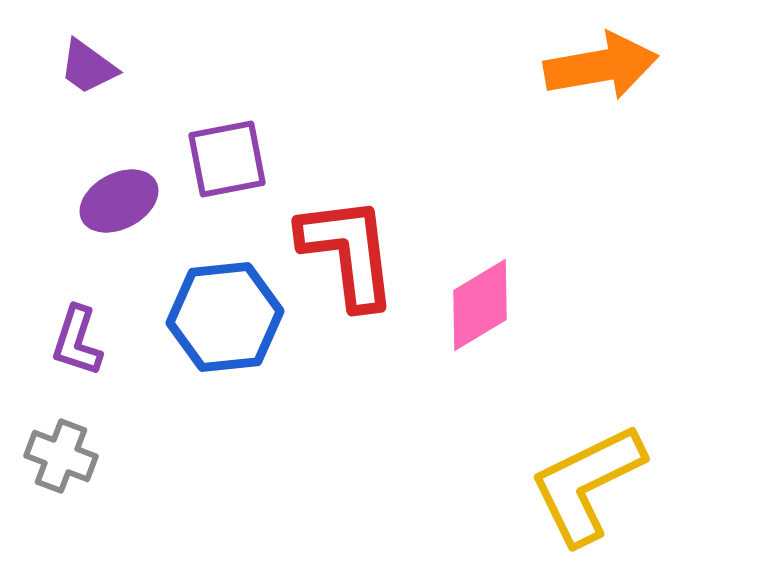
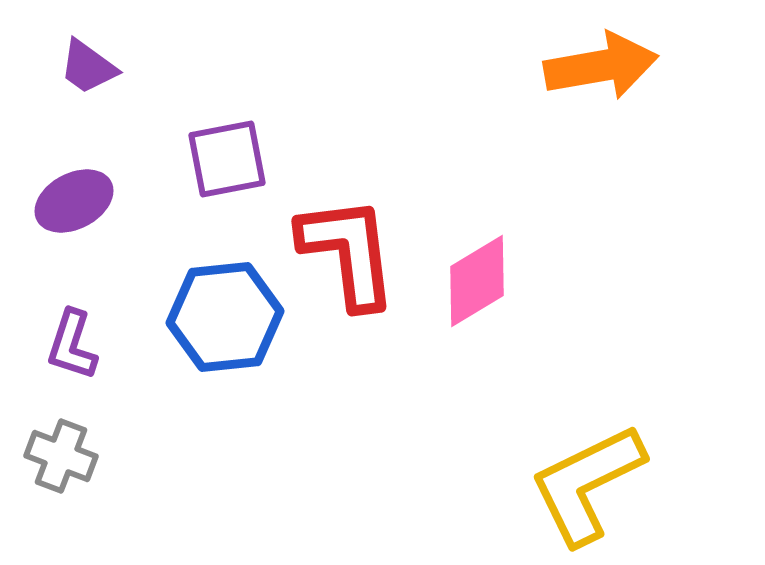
purple ellipse: moved 45 px left
pink diamond: moved 3 px left, 24 px up
purple L-shape: moved 5 px left, 4 px down
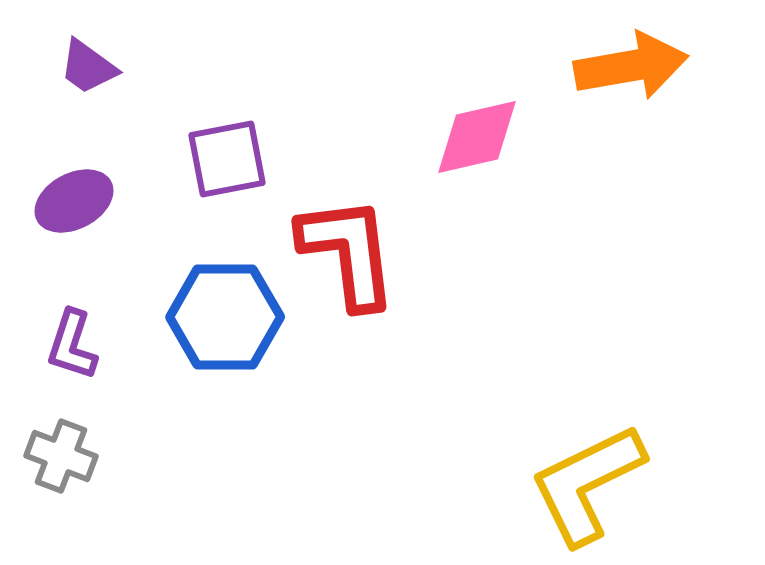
orange arrow: moved 30 px right
pink diamond: moved 144 px up; rotated 18 degrees clockwise
blue hexagon: rotated 6 degrees clockwise
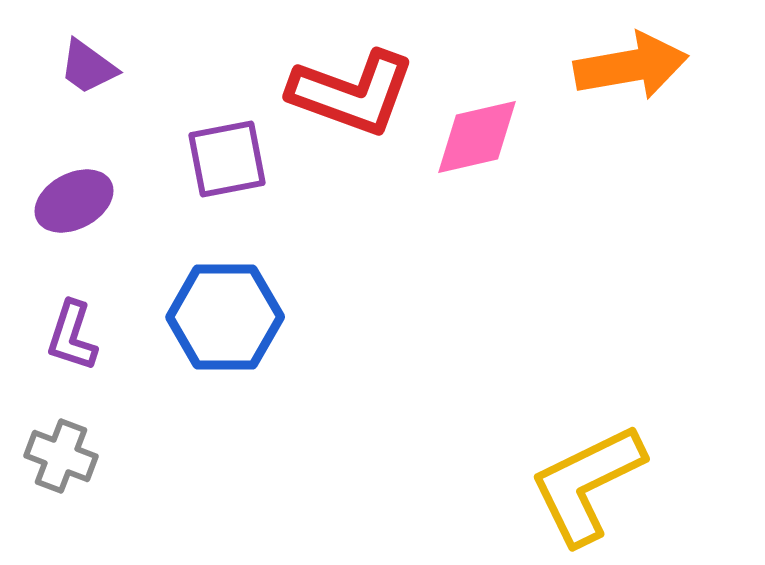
red L-shape: moved 4 px right, 159 px up; rotated 117 degrees clockwise
purple L-shape: moved 9 px up
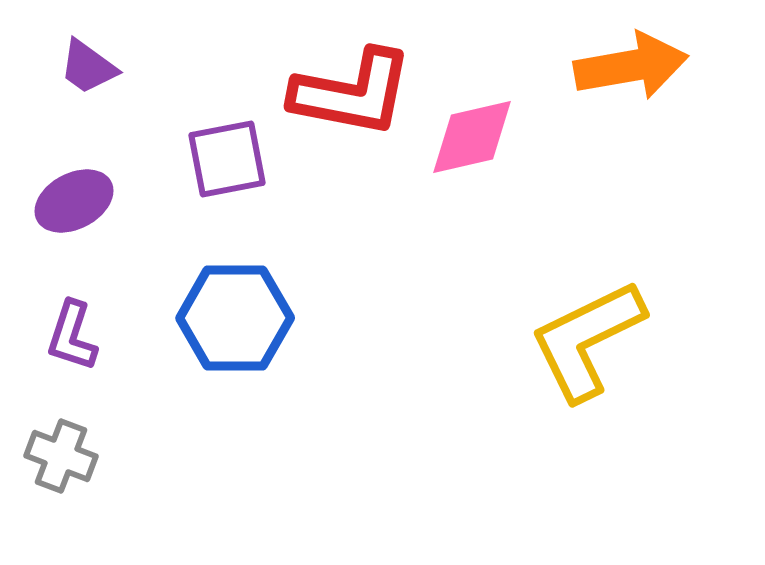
red L-shape: rotated 9 degrees counterclockwise
pink diamond: moved 5 px left
blue hexagon: moved 10 px right, 1 px down
yellow L-shape: moved 144 px up
